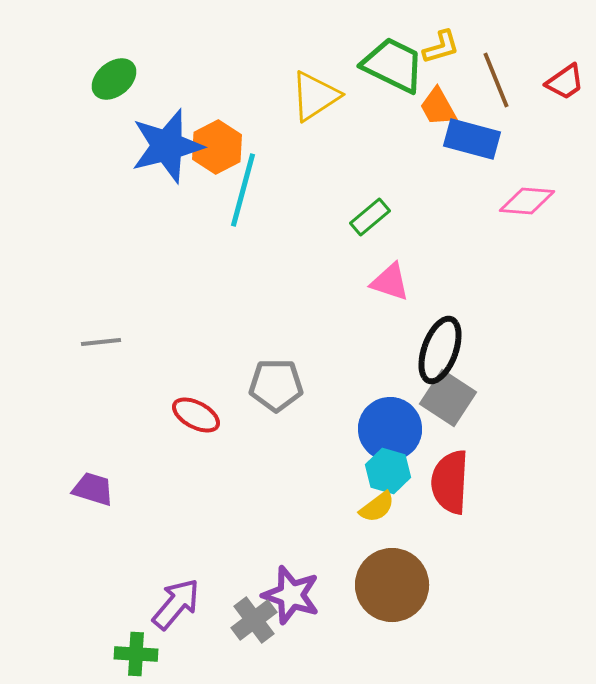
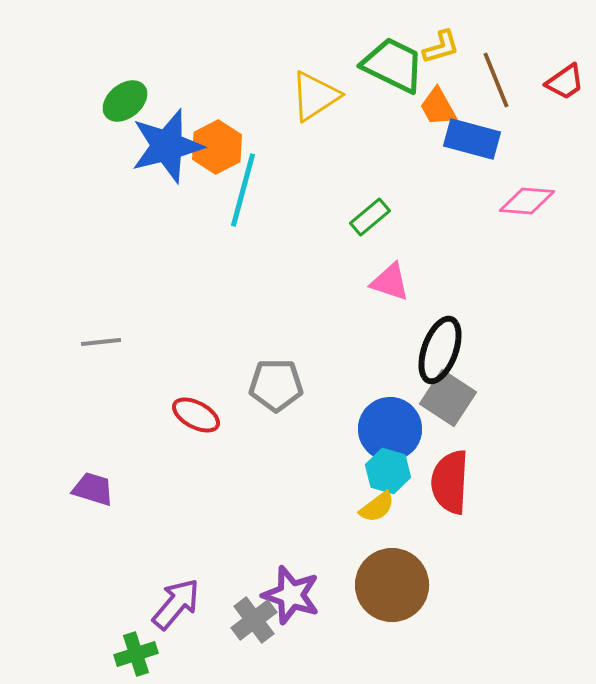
green ellipse: moved 11 px right, 22 px down
green cross: rotated 21 degrees counterclockwise
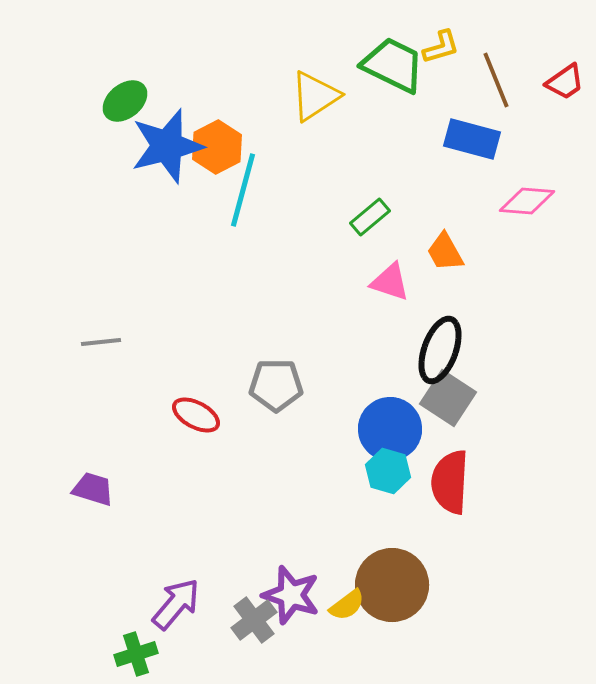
orange trapezoid: moved 7 px right, 145 px down
yellow semicircle: moved 30 px left, 98 px down
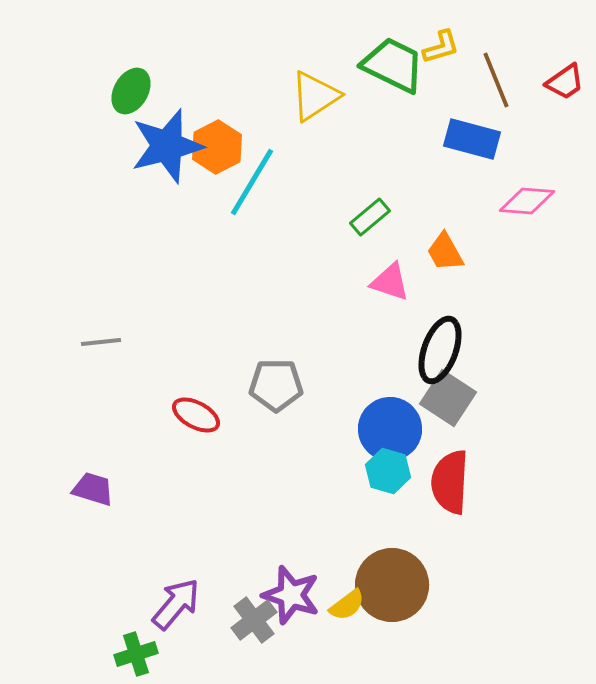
green ellipse: moved 6 px right, 10 px up; rotated 21 degrees counterclockwise
cyan line: moved 9 px right, 8 px up; rotated 16 degrees clockwise
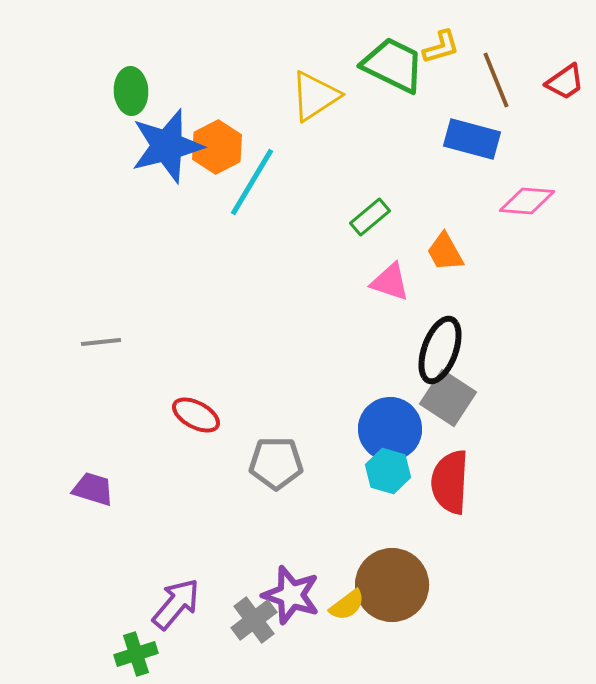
green ellipse: rotated 33 degrees counterclockwise
gray pentagon: moved 78 px down
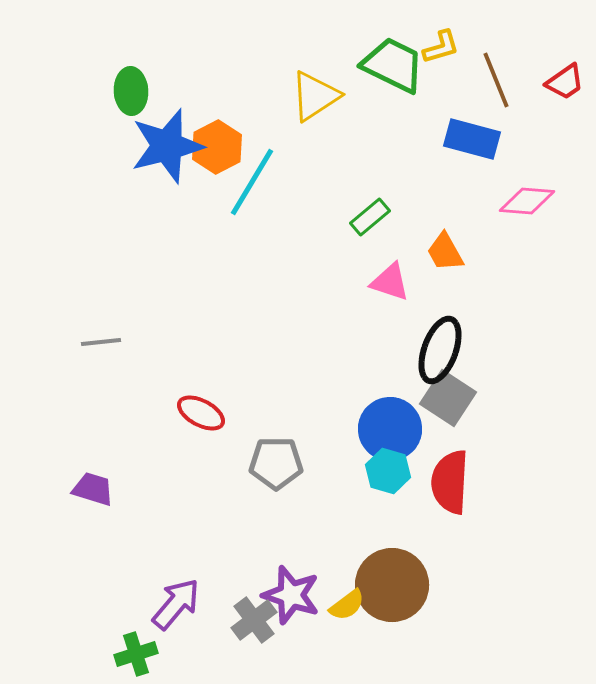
red ellipse: moved 5 px right, 2 px up
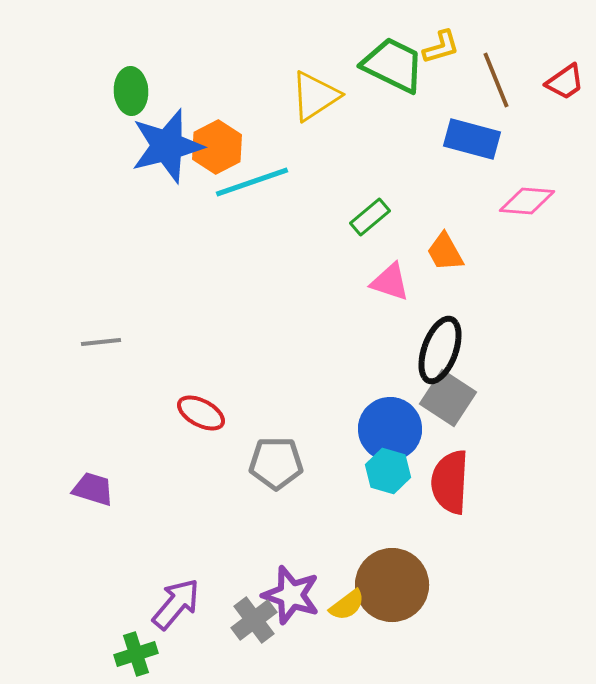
cyan line: rotated 40 degrees clockwise
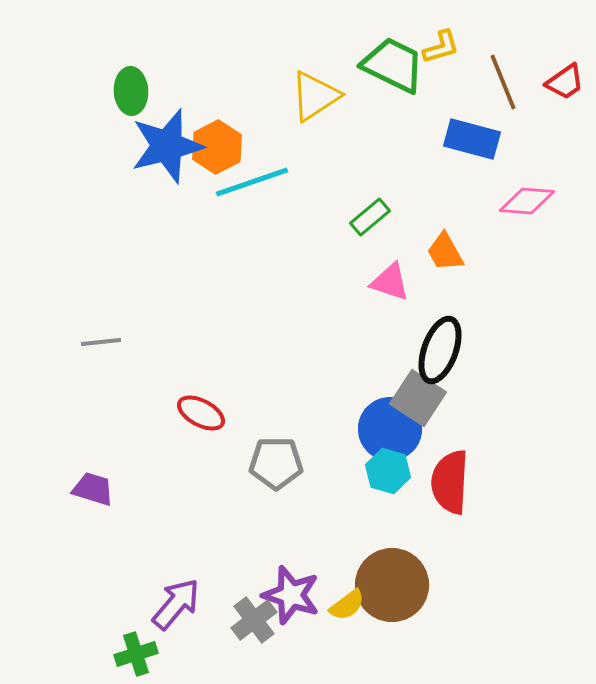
brown line: moved 7 px right, 2 px down
gray square: moved 30 px left
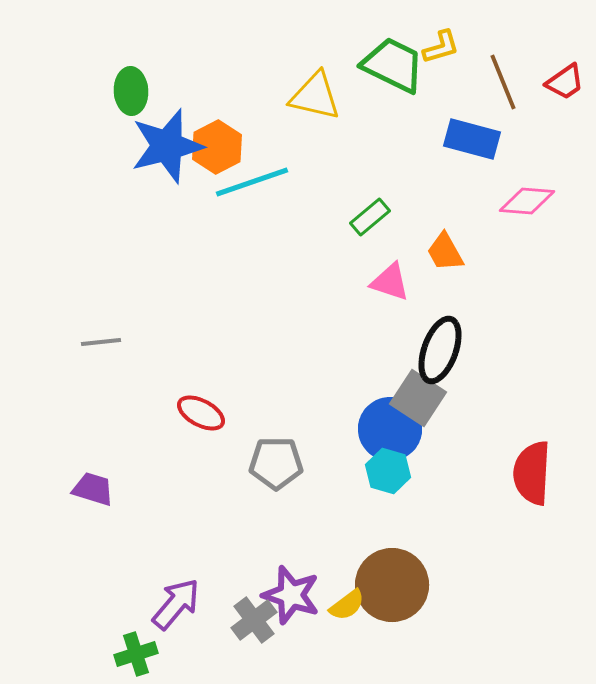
yellow triangle: rotated 46 degrees clockwise
red semicircle: moved 82 px right, 9 px up
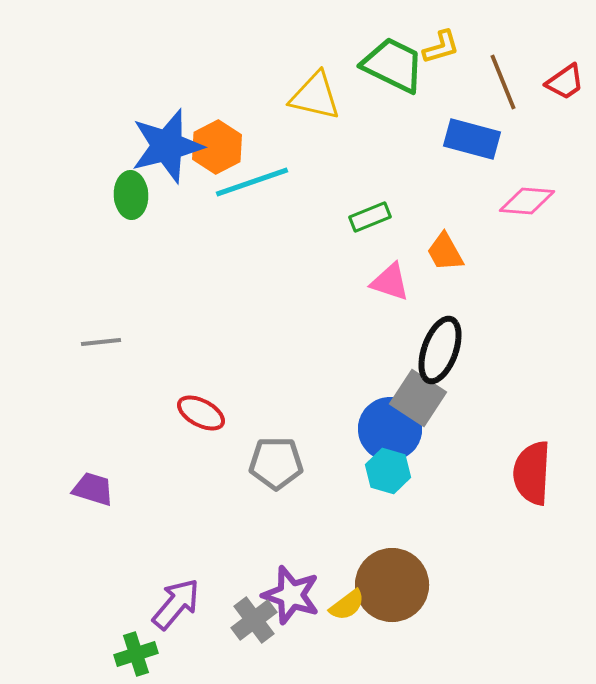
green ellipse: moved 104 px down
green rectangle: rotated 18 degrees clockwise
